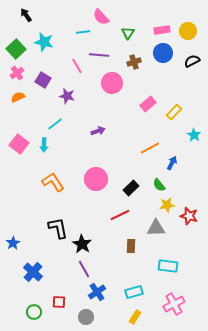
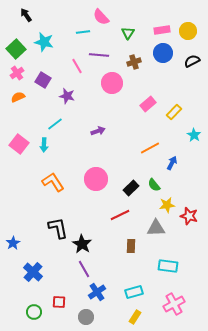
green semicircle at (159, 185): moved 5 px left
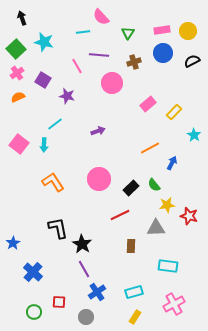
black arrow at (26, 15): moved 4 px left, 3 px down; rotated 16 degrees clockwise
pink circle at (96, 179): moved 3 px right
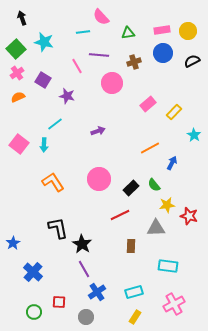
green triangle at (128, 33): rotated 48 degrees clockwise
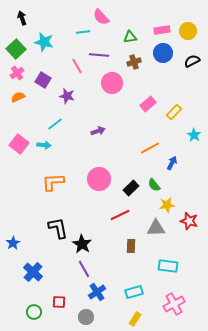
green triangle at (128, 33): moved 2 px right, 4 px down
cyan arrow at (44, 145): rotated 88 degrees counterclockwise
orange L-shape at (53, 182): rotated 60 degrees counterclockwise
red star at (189, 216): moved 5 px down
yellow rectangle at (135, 317): moved 2 px down
